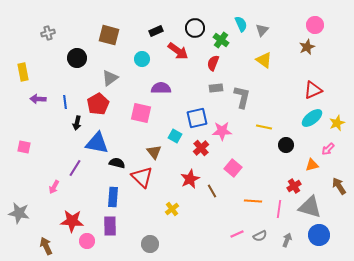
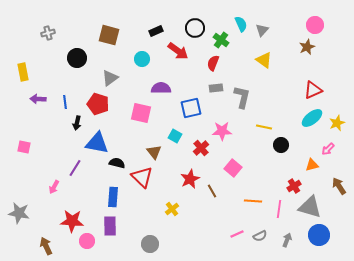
red pentagon at (98, 104): rotated 25 degrees counterclockwise
blue square at (197, 118): moved 6 px left, 10 px up
black circle at (286, 145): moved 5 px left
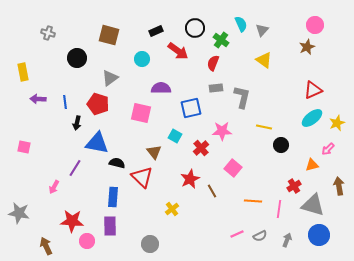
gray cross at (48, 33): rotated 32 degrees clockwise
brown arrow at (339, 186): rotated 24 degrees clockwise
gray triangle at (310, 207): moved 3 px right, 2 px up
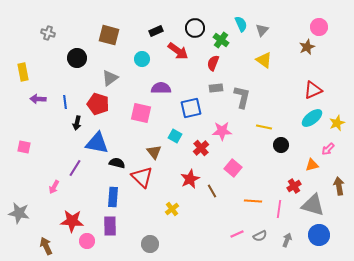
pink circle at (315, 25): moved 4 px right, 2 px down
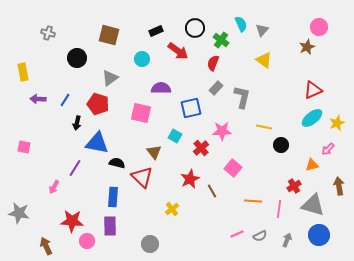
gray rectangle at (216, 88): rotated 40 degrees counterclockwise
blue line at (65, 102): moved 2 px up; rotated 40 degrees clockwise
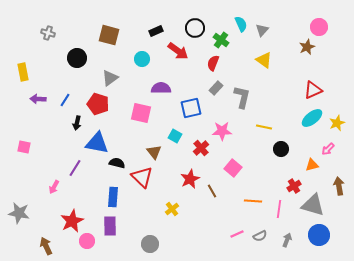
black circle at (281, 145): moved 4 px down
red star at (72, 221): rotated 30 degrees counterclockwise
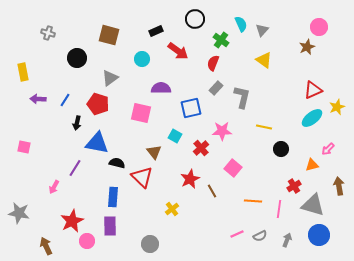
black circle at (195, 28): moved 9 px up
yellow star at (337, 123): moved 16 px up
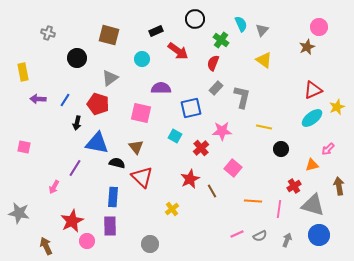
brown triangle at (154, 152): moved 18 px left, 5 px up
